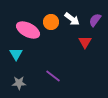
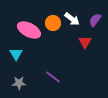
orange circle: moved 2 px right, 1 px down
pink ellipse: moved 1 px right
purple line: moved 1 px down
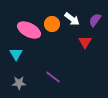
orange circle: moved 1 px left, 1 px down
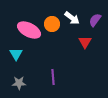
white arrow: moved 1 px up
purple line: rotated 49 degrees clockwise
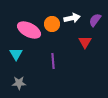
white arrow: rotated 49 degrees counterclockwise
purple line: moved 16 px up
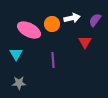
purple line: moved 1 px up
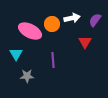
pink ellipse: moved 1 px right, 1 px down
gray star: moved 8 px right, 7 px up
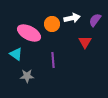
pink ellipse: moved 1 px left, 2 px down
cyan triangle: rotated 24 degrees counterclockwise
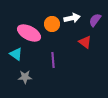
red triangle: rotated 24 degrees counterclockwise
gray star: moved 2 px left, 1 px down
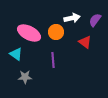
orange circle: moved 4 px right, 8 px down
